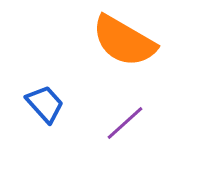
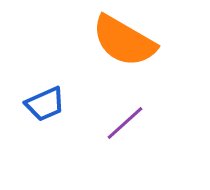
blue trapezoid: rotated 108 degrees clockwise
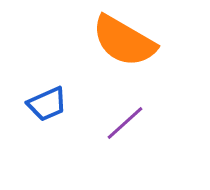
blue trapezoid: moved 2 px right
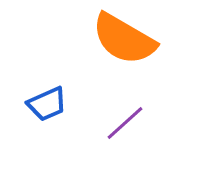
orange semicircle: moved 2 px up
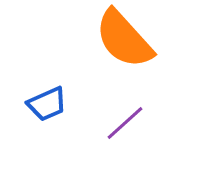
orange semicircle: rotated 18 degrees clockwise
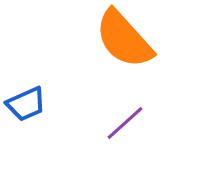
blue trapezoid: moved 21 px left
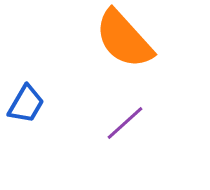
blue trapezoid: rotated 36 degrees counterclockwise
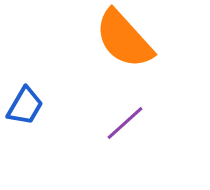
blue trapezoid: moved 1 px left, 2 px down
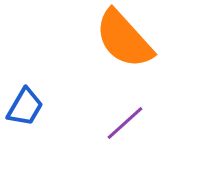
blue trapezoid: moved 1 px down
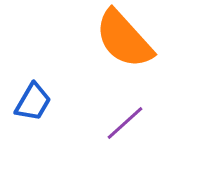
blue trapezoid: moved 8 px right, 5 px up
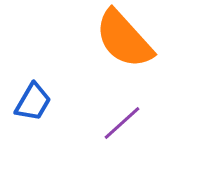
purple line: moved 3 px left
